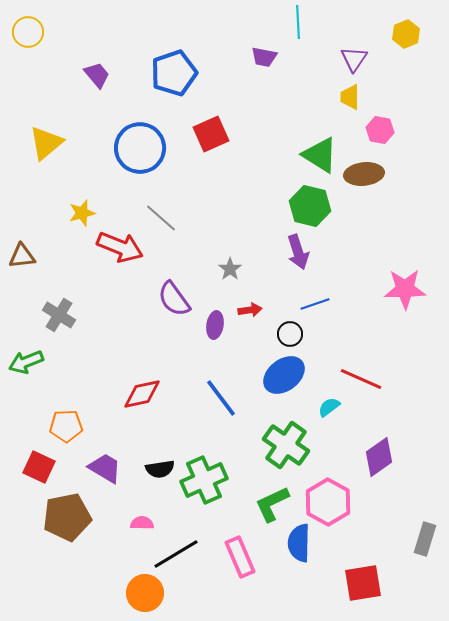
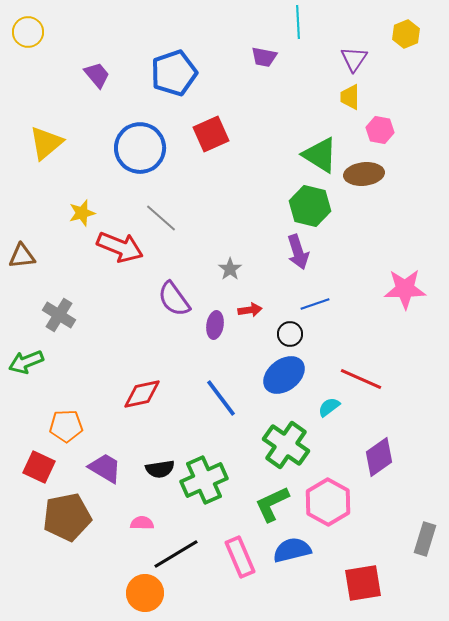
blue semicircle at (299, 543): moved 7 px left, 7 px down; rotated 75 degrees clockwise
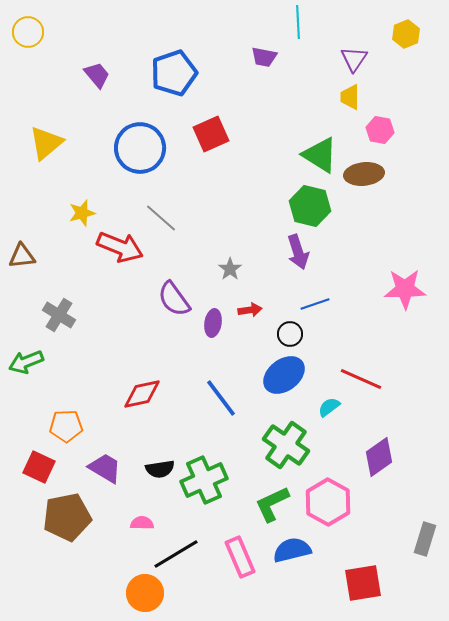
purple ellipse at (215, 325): moved 2 px left, 2 px up
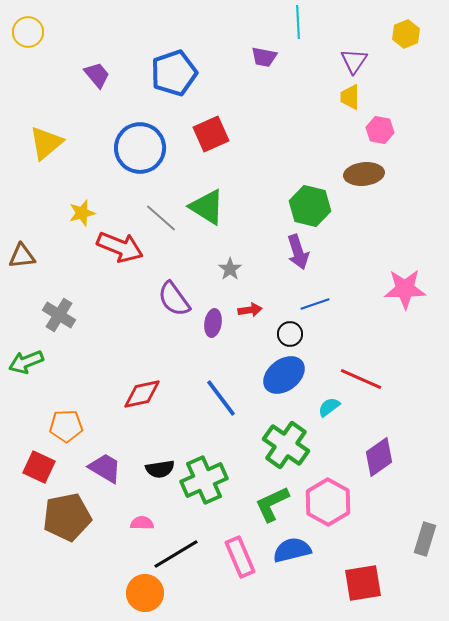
purple triangle at (354, 59): moved 2 px down
green triangle at (320, 155): moved 113 px left, 52 px down
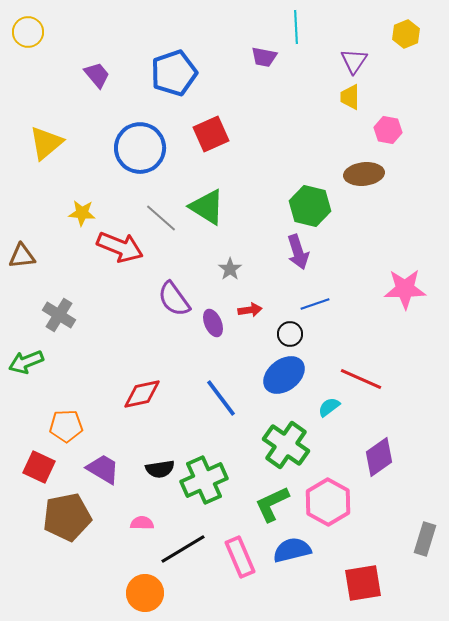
cyan line at (298, 22): moved 2 px left, 5 px down
pink hexagon at (380, 130): moved 8 px right
yellow star at (82, 213): rotated 20 degrees clockwise
purple ellipse at (213, 323): rotated 32 degrees counterclockwise
purple trapezoid at (105, 468): moved 2 px left, 1 px down
black line at (176, 554): moved 7 px right, 5 px up
